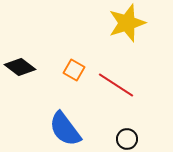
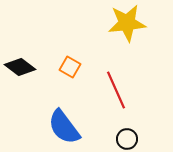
yellow star: rotated 12 degrees clockwise
orange square: moved 4 px left, 3 px up
red line: moved 5 px down; rotated 33 degrees clockwise
blue semicircle: moved 1 px left, 2 px up
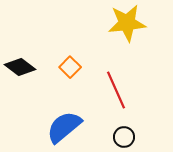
orange square: rotated 15 degrees clockwise
blue semicircle: rotated 87 degrees clockwise
black circle: moved 3 px left, 2 px up
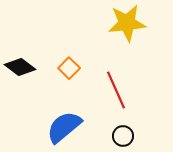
orange square: moved 1 px left, 1 px down
black circle: moved 1 px left, 1 px up
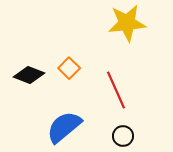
black diamond: moved 9 px right, 8 px down; rotated 16 degrees counterclockwise
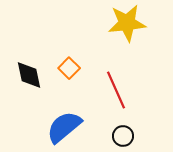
black diamond: rotated 56 degrees clockwise
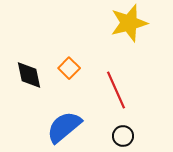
yellow star: moved 2 px right; rotated 9 degrees counterclockwise
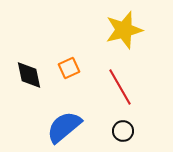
yellow star: moved 5 px left, 7 px down
orange square: rotated 20 degrees clockwise
red line: moved 4 px right, 3 px up; rotated 6 degrees counterclockwise
black circle: moved 5 px up
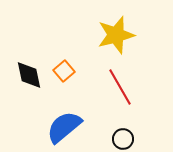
yellow star: moved 8 px left, 5 px down
orange square: moved 5 px left, 3 px down; rotated 15 degrees counterclockwise
black circle: moved 8 px down
